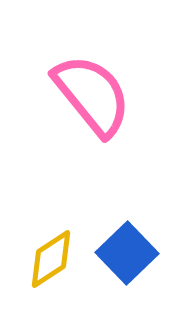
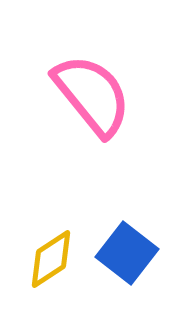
blue square: rotated 8 degrees counterclockwise
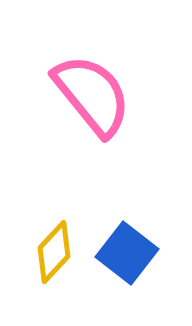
yellow diamond: moved 3 px right, 7 px up; rotated 14 degrees counterclockwise
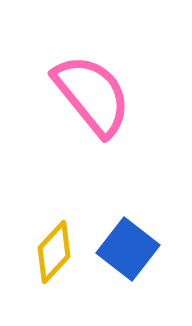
blue square: moved 1 px right, 4 px up
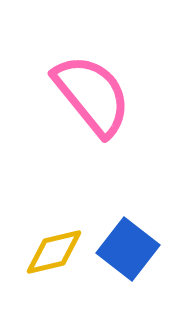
yellow diamond: rotated 34 degrees clockwise
